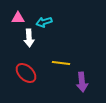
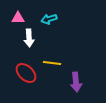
cyan arrow: moved 5 px right, 3 px up
yellow line: moved 9 px left
purple arrow: moved 6 px left
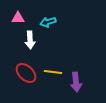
cyan arrow: moved 1 px left, 3 px down
white arrow: moved 1 px right, 2 px down
yellow line: moved 1 px right, 9 px down
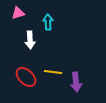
pink triangle: moved 5 px up; rotated 16 degrees counterclockwise
cyan arrow: rotated 105 degrees clockwise
red ellipse: moved 4 px down
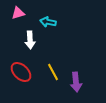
cyan arrow: rotated 77 degrees counterclockwise
yellow line: rotated 54 degrees clockwise
red ellipse: moved 5 px left, 5 px up
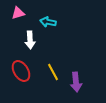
red ellipse: moved 1 px up; rotated 15 degrees clockwise
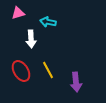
white arrow: moved 1 px right, 1 px up
yellow line: moved 5 px left, 2 px up
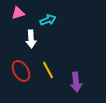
cyan arrow: moved 2 px up; rotated 147 degrees clockwise
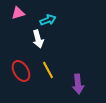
white arrow: moved 7 px right; rotated 12 degrees counterclockwise
purple arrow: moved 2 px right, 2 px down
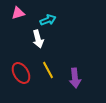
red ellipse: moved 2 px down
purple arrow: moved 3 px left, 6 px up
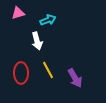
white arrow: moved 1 px left, 2 px down
red ellipse: rotated 30 degrees clockwise
purple arrow: rotated 24 degrees counterclockwise
